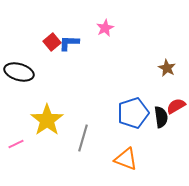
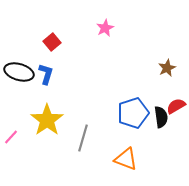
blue L-shape: moved 23 px left, 31 px down; rotated 105 degrees clockwise
brown star: rotated 18 degrees clockwise
pink line: moved 5 px left, 7 px up; rotated 21 degrees counterclockwise
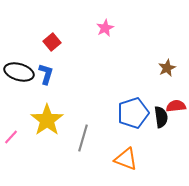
red semicircle: rotated 24 degrees clockwise
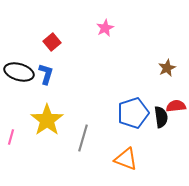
pink line: rotated 28 degrees counterclockwise
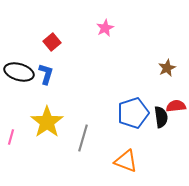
yellow star: moved 2 px down
orange triangle: moved 2 px down
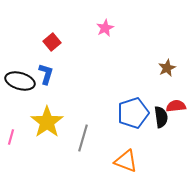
black ellipse: moved 1 px right, 9 px down
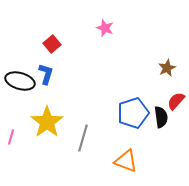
pink star: rotated 24 degrees counterclockwise
red square: moved 2 px down
red semicircle: moved 5 px up; rotated 42 degrees counterclockwise
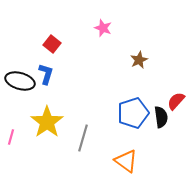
pink star: moved 2 px left
red square: rotated 12 degrees counterclockwise
brown star: moved 28 px left, 8 px up
orange triangle: rotated 15 degrees clockwise
